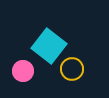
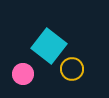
pink circle: moved 3 px down
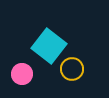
pink circle: moved 1 px left
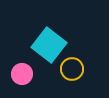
cyan square: moved 1 px up
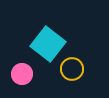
cyan square: moved 1 px left, 1 px up
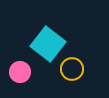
pink circle: moved 2 px left, 2 px up
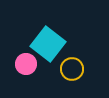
pink circle: moved 6 px right, 8 px up
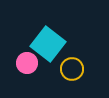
pink circle: moved 1 px right, 1 px up
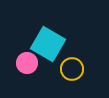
cyan square: rotated 8 degrees counterclockwise
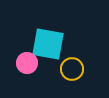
cyan square: rotated 20 degrees counterclockwise
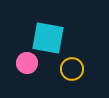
cyan square: moved 6 px up
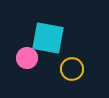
pink circle: moved 5 px up
